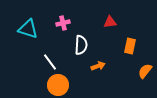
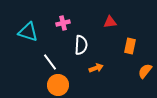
cyan triangle: moved 3 px down
orange arrow: moved 2 px left, 2 px down
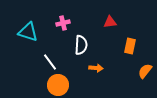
orange arrow: rotated 24 degrees clockwise
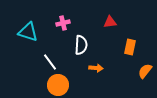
orange rectangle: moved 1 px down
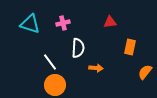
cyan triangle: moved 2 px right, 8 px up
white semicircle: moved 3 px left, 3 px down
orange semicircle: moved 1 px down
orange circle: moved 3 px left
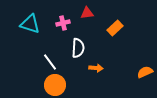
red triangle: moved 23 px left, 9 px up
orange rectangle: moved 15 px left, 19 px up; rotated 35 degrees clockwise
orange semicircle: rotated 28 degrees clockwise
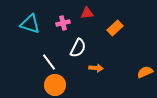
white semicircle: rotated 24 degrees clockwise
white line: moved 1 px left
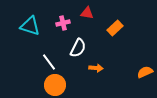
red triangle: rotated 16 degrees clockwise
cyan triangle: moved 2 px down
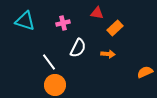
red triangle: moved 10 px right
cyan triangle: moved 5 px left, 5 px up
orange arrow: moved 12 px right, 14 px up
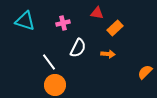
orange semicircle: rotated 21 degrees counterclockwise
